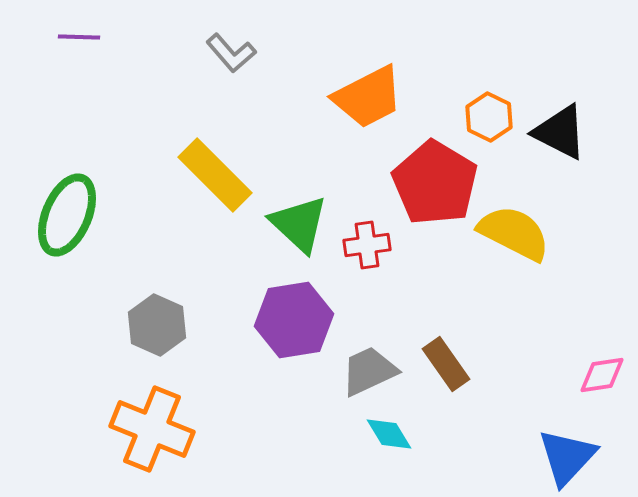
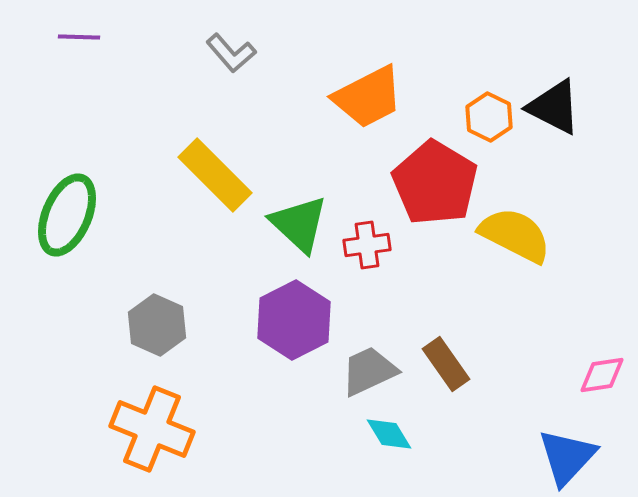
black triangle: moved 6 px left, 25 px up
yellow semicircle: moved 1 px right, 2 px down
purple hexagon: rotated 18 degrees counterclockwise
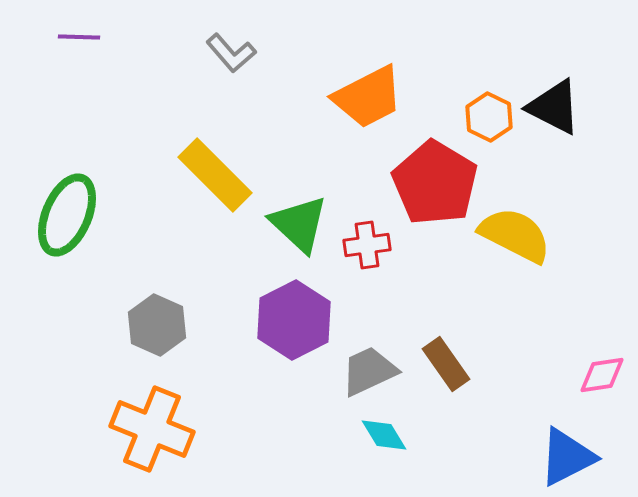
cyan diamond: moved 5 px left, 1 px down
blue triangle: rotated 20 degrees clockwise
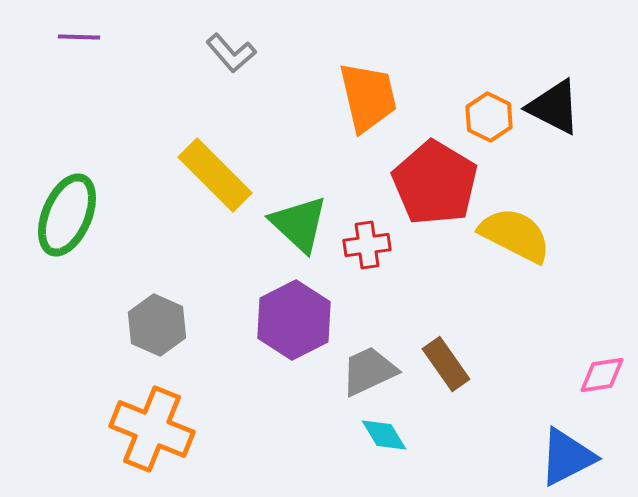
orange trapezoid: rotated 76 degrees counterclockwise
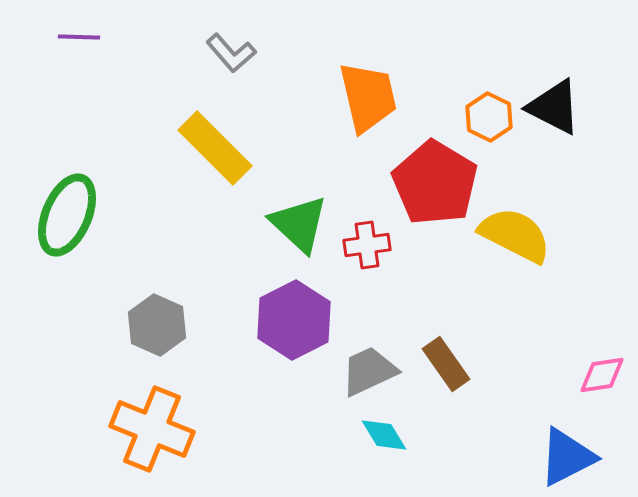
yellow rectangle: moved 27 px up
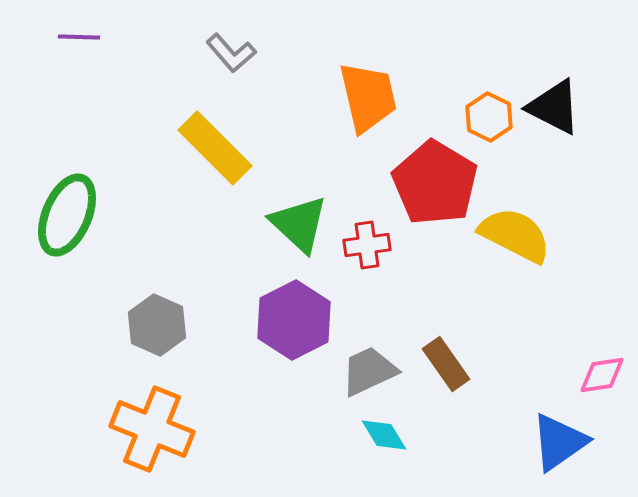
blue triangle: moved 8 px left, 15 px up; rotated 8 degrees counterclockwise
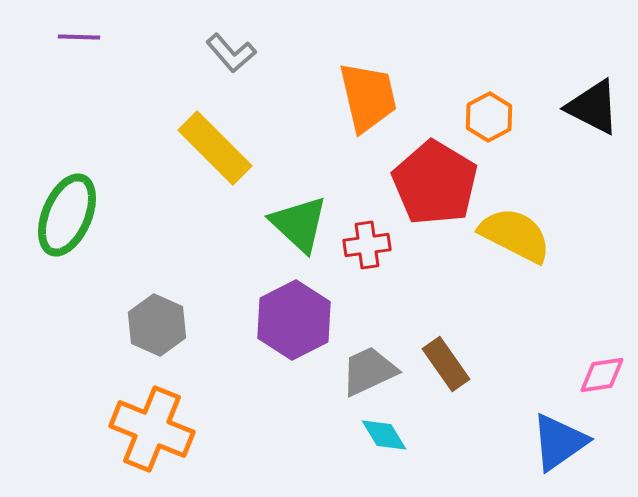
black triangle: moved 39 px right
orange hexagon: rotated 6 degrees clockwise
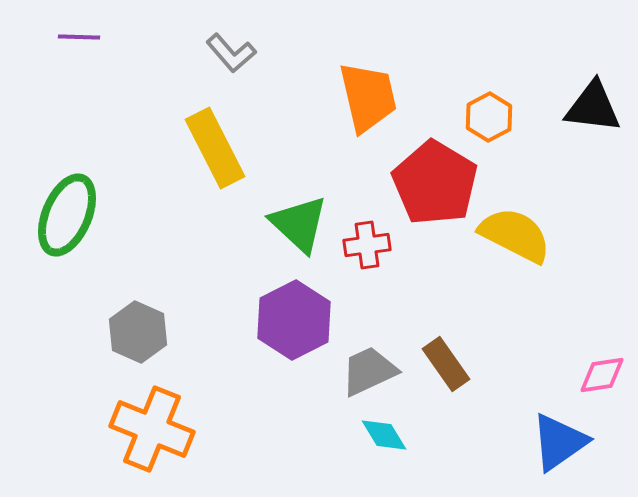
black triangle: rotated 20 degrees counterclockwise
yellow rectangle: rotated 18 degrees clockwise
gray hexagon: moved 19 px left, 7 px down
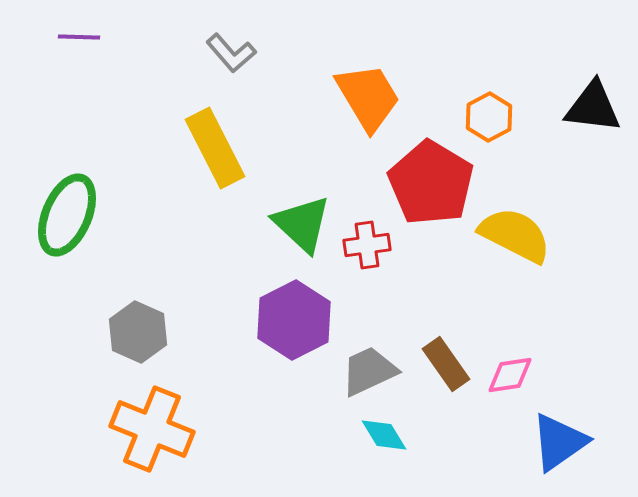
orange trapezoid: rotated 18 degrees counterclockwise
red pentagon: moved 4 px left
green triangle: moved 3 px right
pink diamond: moved 92 px left
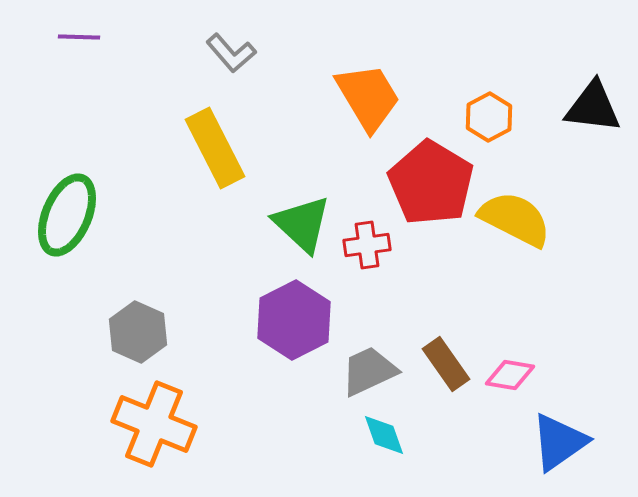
yellow semicircle: moved 16 px up
pink diamond: rotated 18 degrees clockwise
orange cross: moved 2 px right, 5 px up
cyan diamond: rotated 12 degrees clockwise
